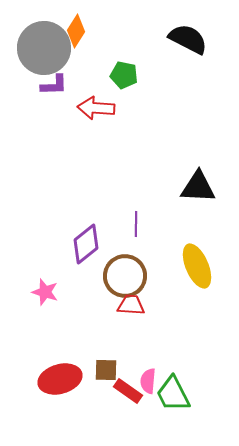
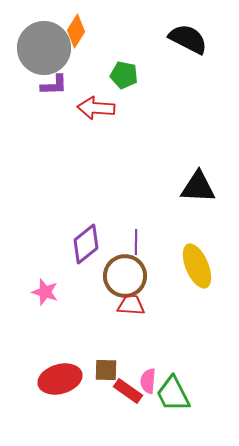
purple line: moved 18 px down
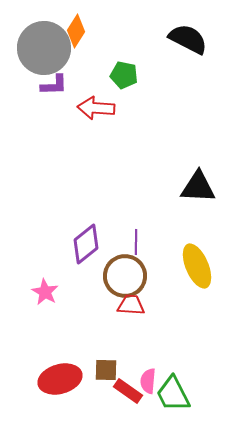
pink star: rotated 12 degrees clockwise
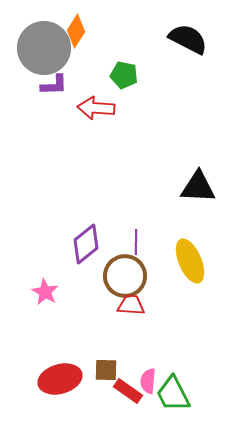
yellow ellipse: moved 7 px left, 5 px up
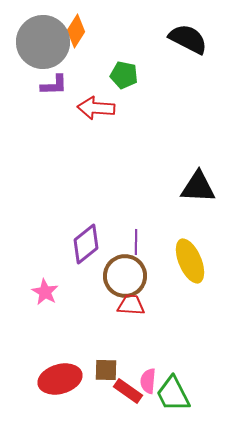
gray circle: moved 1 px left, 6 px up
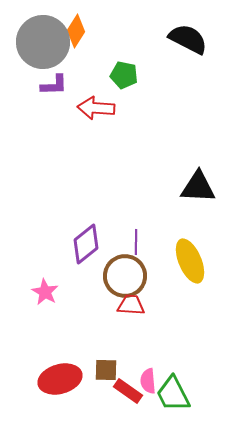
pink semicircle: rotated 10 degrees counterclockwise
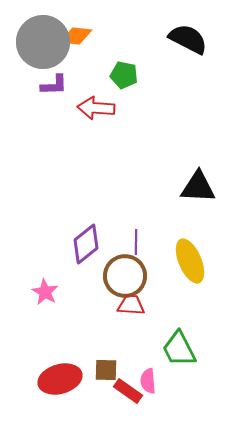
orange diamond: moved 5 px down; rotated 64 degrees clockwise
green trapezoid: moved 6 px right, 45 px up
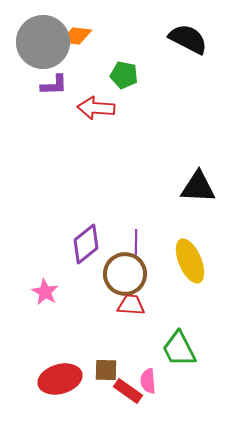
brown circle: moved 2 px up
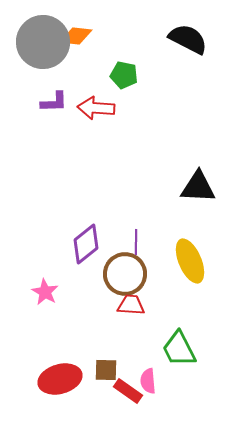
purple L-shape: moved 17 px down
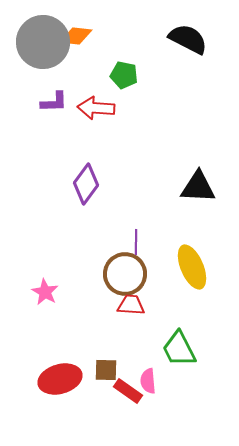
purple diamond: moved 60 px up; rotated 15 degrees counterclockwise
yellow ellipse: moved 2 px right, 6 px down
